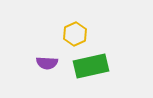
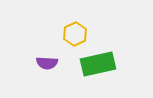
green rectangle: moved 7 px right, 2 px up
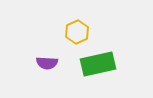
yellow hexagon: moved 2 px right, 2 px up
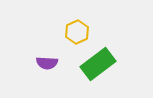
green rectangle: rotated 24 degrees counterclockwise
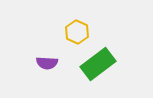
yellow hexagon: rotated 10 degrees counterclockwise
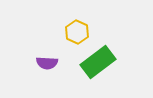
green rectangle: moved 2 px up
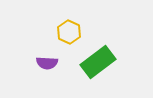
yellow hexagon: moved 8 px left
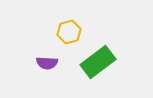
yellow hexagon: rotated 20 degrees clockwise
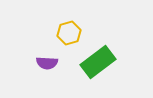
yellow hexagon: moved 1 px down
